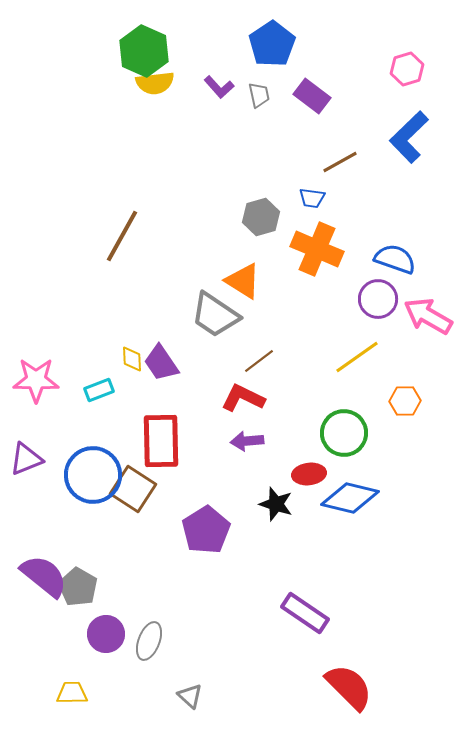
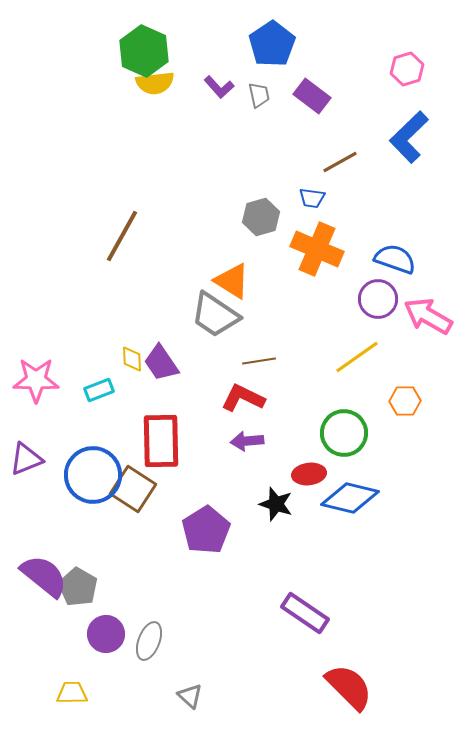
orange triangle at (243, 281): moved 11 px left
brown line at (259, 361): rotated 28 degrees clockwise
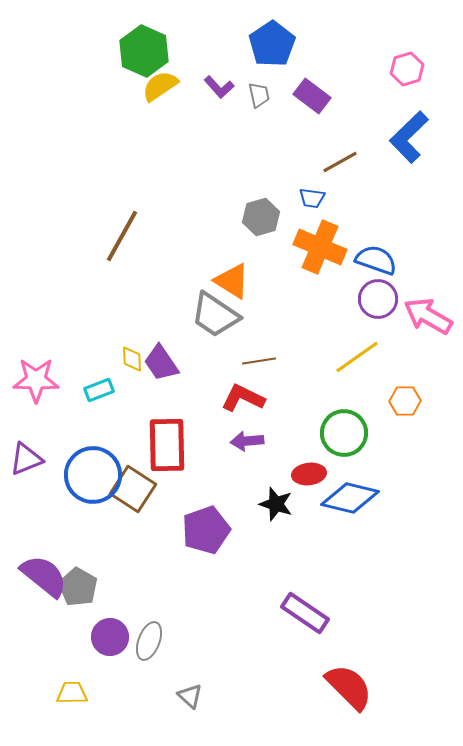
yellow semicircle at (155, 83): moved 5 px right, 3 px down; rotated 153 degrees clockwise
orange cross at (317, 249): moved 3 px right, 2 px up
blue semicircle at (395, 259): moved 19 px left, 1 px down
red rectangle at (161, 441): moved 6 px right, 4 px down
purple pentagon at (206, 530): rotated 12 degrees clockwise
purple circle at (106, 634): moved 4 px right, 3 px down
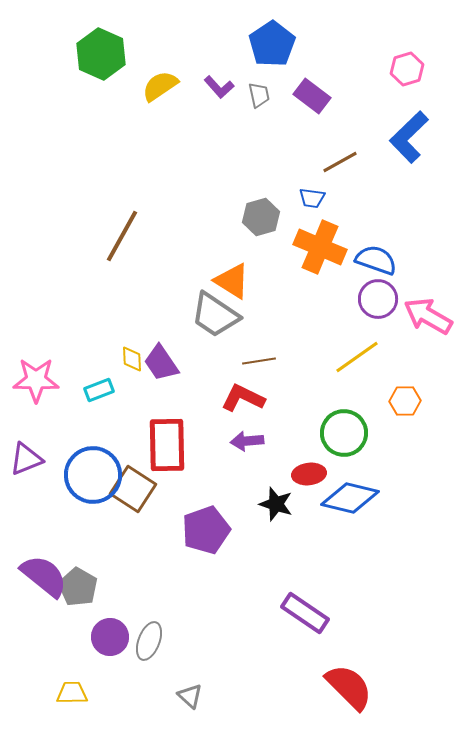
green hexagon at (144, 51): moved 43 px left, 3 px down
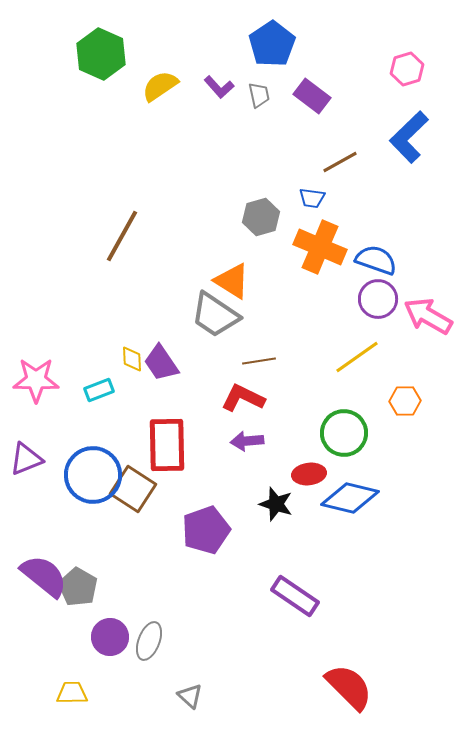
purple rectangle at (305, 613): moved 10 px left, 17 px up
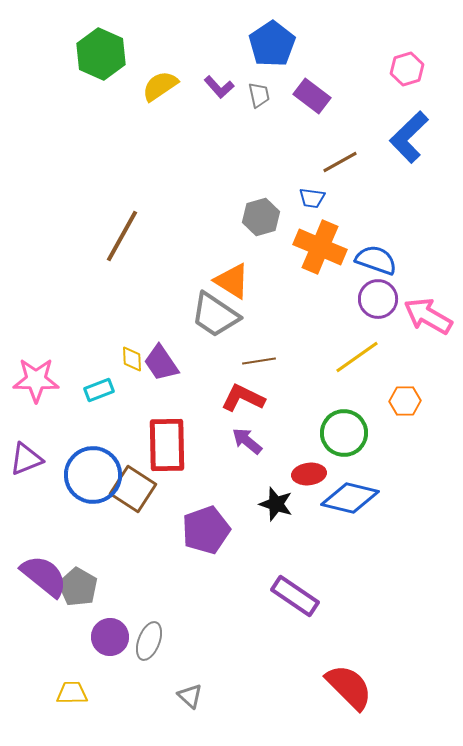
purple arrow at (247, 441): rotated 44 degrees clockwise
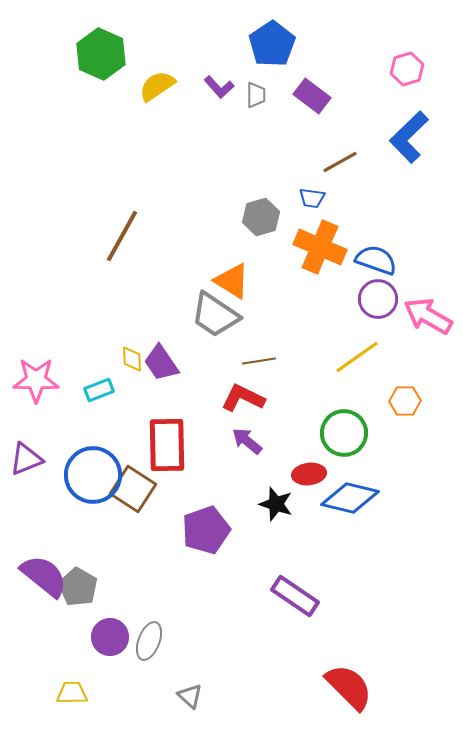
yellow semicircle at (160, 86): moved 3 px left
gray trapezoid at (259, 95): moved 3 px left; rotated 12 degrees clockwise
